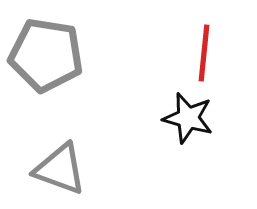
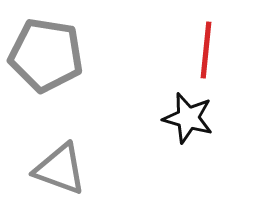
red line: moved 2 px right, 3 px up
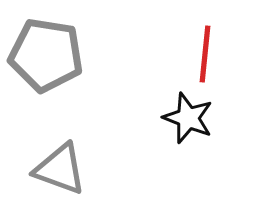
red line: moved 1 px left, 4 px down
black star: rotated 6 degrees clockwise
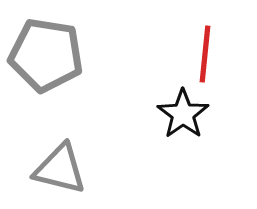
black star: moved 5 px left, 4 px up; rotated 15 degrees clockwise
gray triangle: rotated 6 degrees counterclockwise
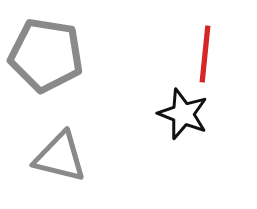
black star: rotated 15 degrees counterclockwise
gray triangle: moved 12 px up
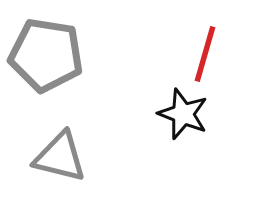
red line: rotated 10 degrees clockwise
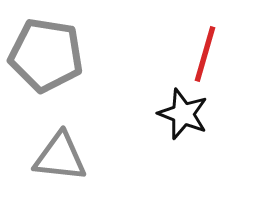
gray triangle: rotated 8 degrees counterclockwise
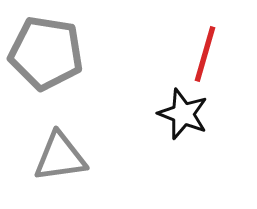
gray pentagon: moved 2 px up
gray triangle: rotated 14 degrees counterclockwise
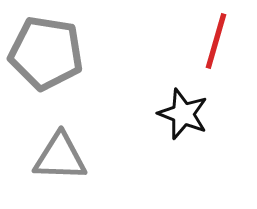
red line: moved 11 px right, 13 px up
gray triangle: rotated 10 degrees clockwise
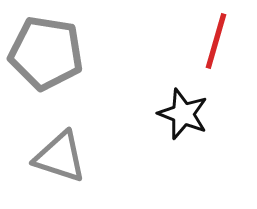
gray triangle: rotated 16 degrees clockwise
